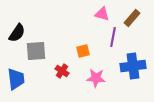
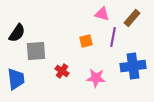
orange square: moved 3 px right, 10 px up
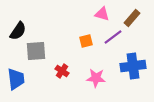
black semicircle: moved 1 px right, 2 px up
purple line: rotated 42 degrees clockwise
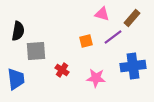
black semicircle: rotated 24 degrees counterclockwise
red cross: moved 1 px up
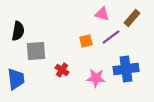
purple line: moved 2 px left
blue cross: moved 7 px left, 3 px down
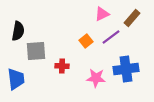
pink triangle: rotated 42 degrees counterclockwise
orange square: rotated 24 degrees counterclockwise
red cross: moved 4 px up; rotated 32 degrees counterclockwise
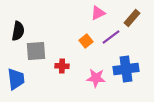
pink triangle: moved 4 px left, 1 px up
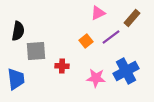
blue cross: moved 2 px down; rotated 20 degrees counterclockwise
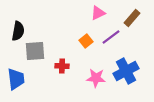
gray square: moved 1 px left
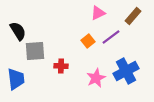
brown rectangle: moved 1 px right, 2 px up
black semicircle: rotated 42 degrees counterclockwise
orange square: moved 2 px right
red cross: moved 1 px left
pink star: rotated 30 degrees counterclockwise
